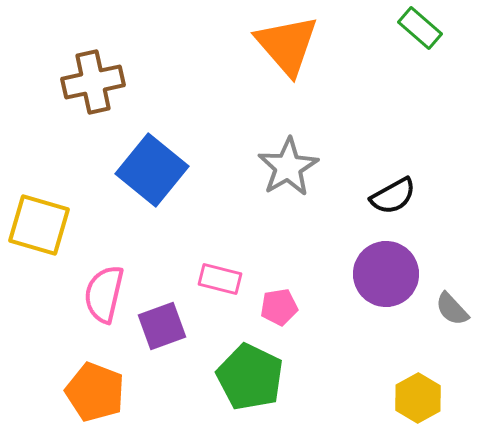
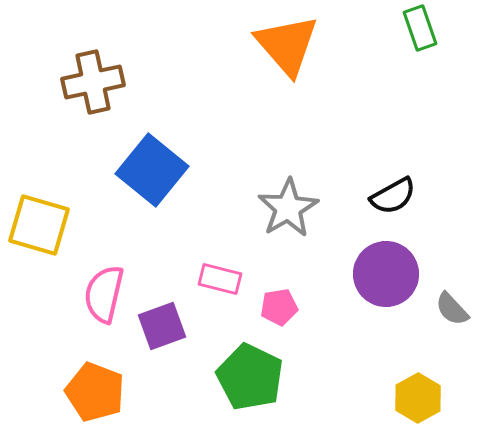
green rectangle: rotated 30 degrees clockwise
gray star: moved 41 px down
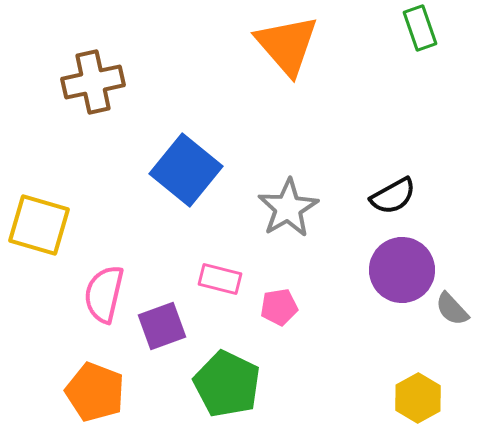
blue square: moved 34 px right
purple circle: moved 16 px right, 4 px up
green pentagon: moved 23 px left, 7 px down
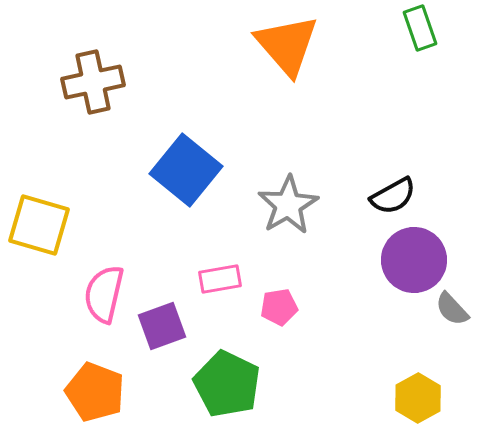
gray star: moved 3 px up
purple circle: moved 12 px right, 10 px up
pink rectangle: rotated 24 degrees counterclockwise
